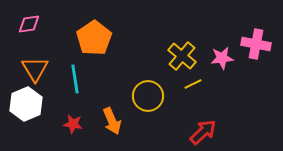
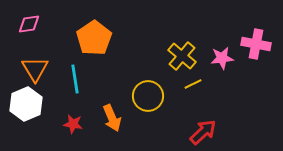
orange arrow: moved 3 px up
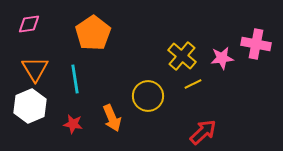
orange pentagon: moved 1 px left, 5 px up
white hexagon: moved 4 px right, 2 px down
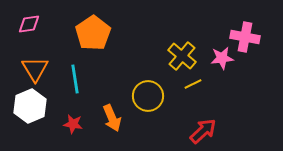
pink cross: moved 11 px left, 7 px up
red arrow: moved 1 px up
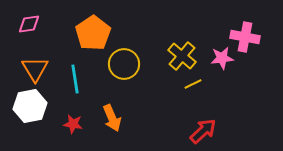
yellow circle: moved 24 px left, 32 px up
white hexagon: rotated 12 degrees clockwise
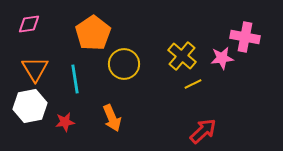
red star: moved 8 px left, 2 px up; rotated 18 degrees counterclockwise
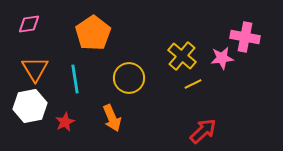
yellow circle: moved 5 px right, 14 px down
red star: rotated 18 degrees counterclockwise
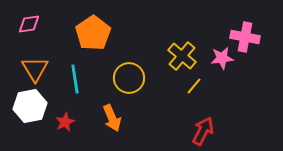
yellow line: moved 1 px right, 2 px down; rotated 24 degrees counterclockwise
red arrow: rotated 20 degrees counterclockwise
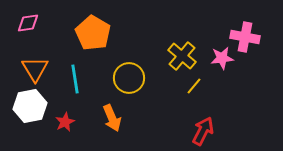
pink diamond: moved 1 px left, 1 px up
orange pentagon: rotated 8 degrees counterclockwise
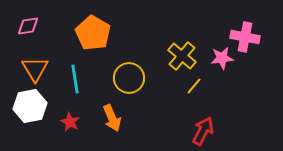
pink diamond: moved 3 px down
red star: moved 5 px right; rotated 18 degrees counterclockwise
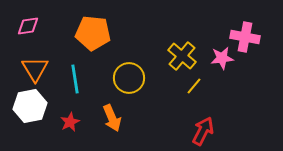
orange pentagon: rotated 24 degrees counterclockwise
red star: rotated 18 degrees clockwise
